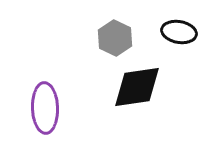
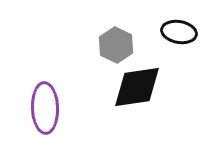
gray hexagon: moved 1 px right, 7 px down
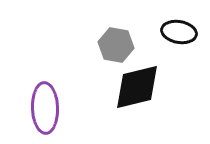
gray hexagon: rotated 16 degrees counterclockwise
black diamond: rotated 6 degrees counterclockwise
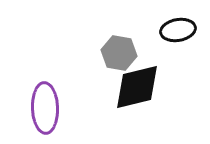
black ellipse: moved 1 px left, 2 px up; rotated 20 degrees counterclockwise
gray hexagon: moved 3 px right, 8 px down
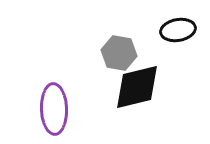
purple ellipse: moved 9 px right, 1 px down
